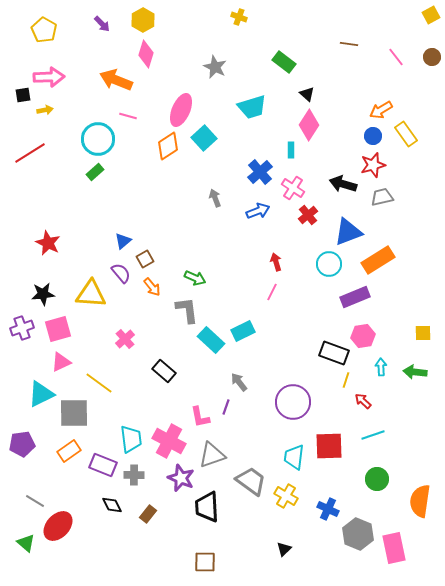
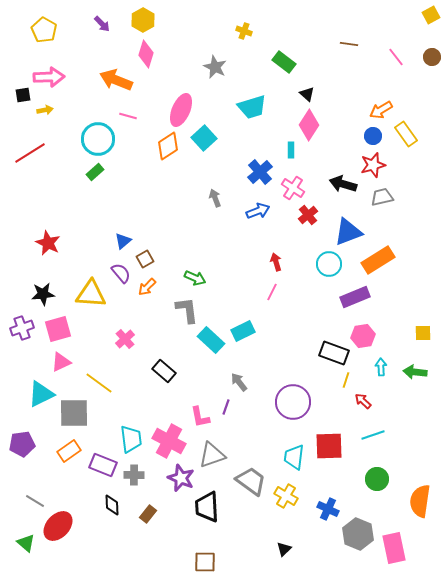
yellow cross at (239, 17): moved 5 px right, 14 px down
orange arrow at (152, 287): moved 5 px left; rotated 84 degrees clockwise
black diamond at (112, 505): rotated 25 degrees clockwise
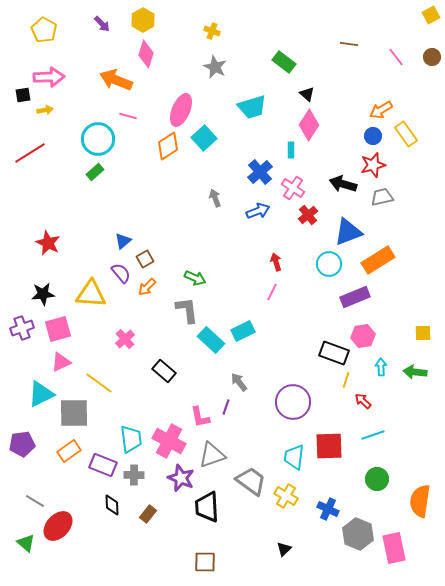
yellow cross at (244, 31): moved 32 px left
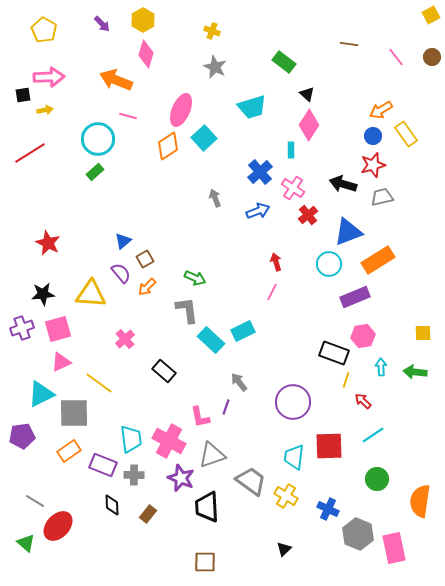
cyan line at (373, 435): rotated 15 degrees counterclockwise
purple pentagon at (22, 444): moved 8 px up
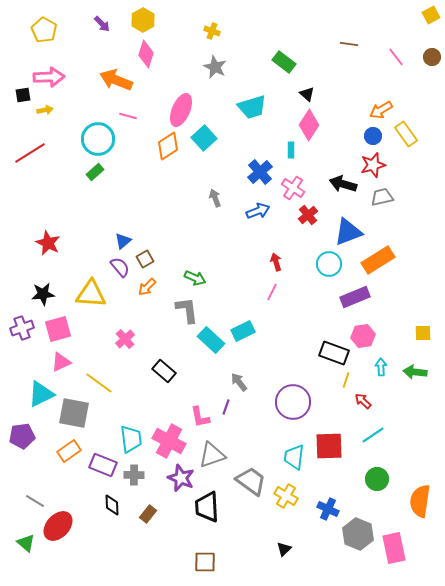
purple semicircle at (121, 273): moved 1 px left, 6 px up
gray square at (74, 413): rotated 12 degrees clockwise
